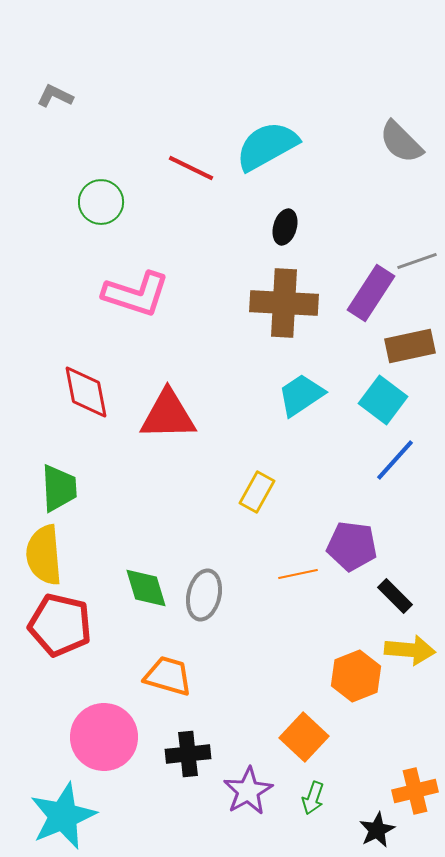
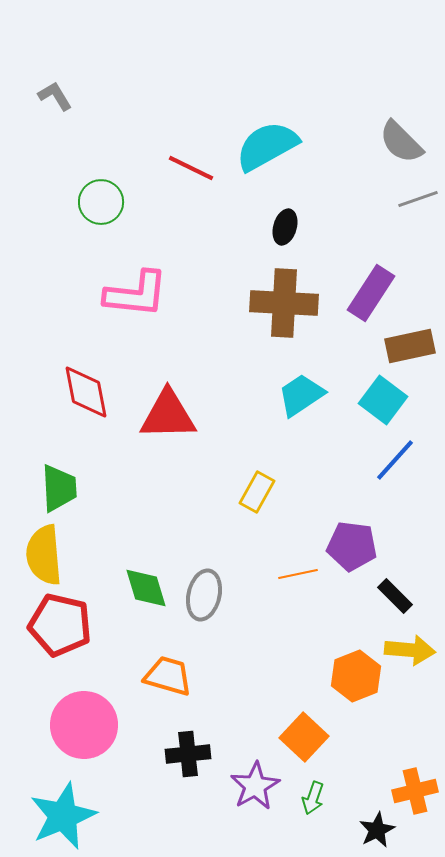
gray L-shape: rotated 33 degrees clockwise
gray line: moved 1 px right, 62 px up
pink L-shape: rotated 12 degrees counterclockwise
pink circle: moved 20 px left, 12 px up
purple star: moved 7 px right, 5 px up
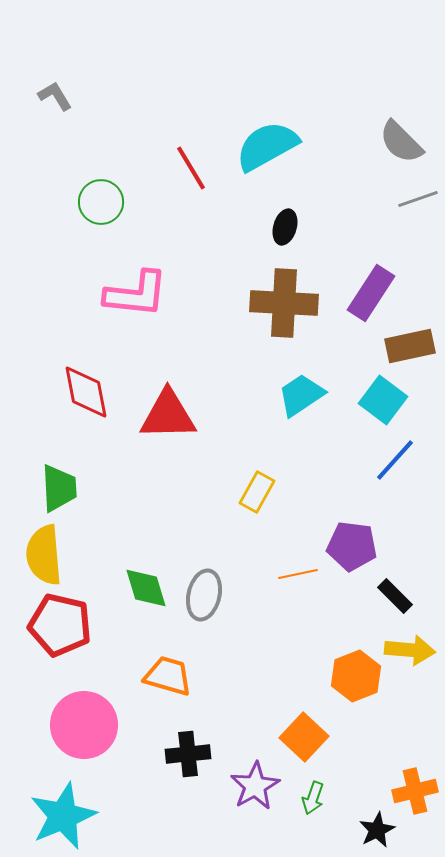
red line: rotated 33 degrees clockwise
